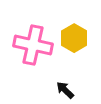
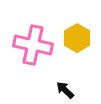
yellow hexagon: moved 3 px right
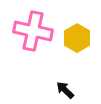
pink cross: moved 14 px up
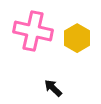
black arrow: moved 12 px left, 2 px up
